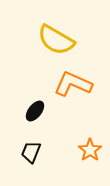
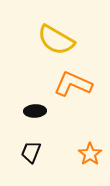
black ellipse: rotated 50 degrees clockwise
orange star: moved 4 px down
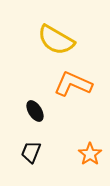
black ellipse: rotated 60 degrees clockwise
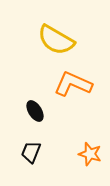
orange star: rotated 20 degrees counterclockwise
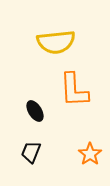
yellow semicircle: moved 2 px down; rotated 36 degrees counterclockwise
orange L-shape: moved 1 px right, 6 px down; rotated 117 degrees counterclockwise
orange star: rotated 20 degrees clockwise
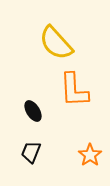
yellow semicircle: moved 1 px down; rotated 54 degrees clockwise
black ellipse: moved 2 px left
orange star: moved 1 px down
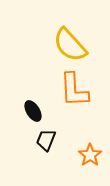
yellow semicircle: moved 14 px right, 2 px down
black trapezoid: moved 15 px right, 12 px up
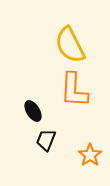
yellow semicircle: rotated 15 degrees clockwise
orange L-shape: rotated 6 degrees clockwise
